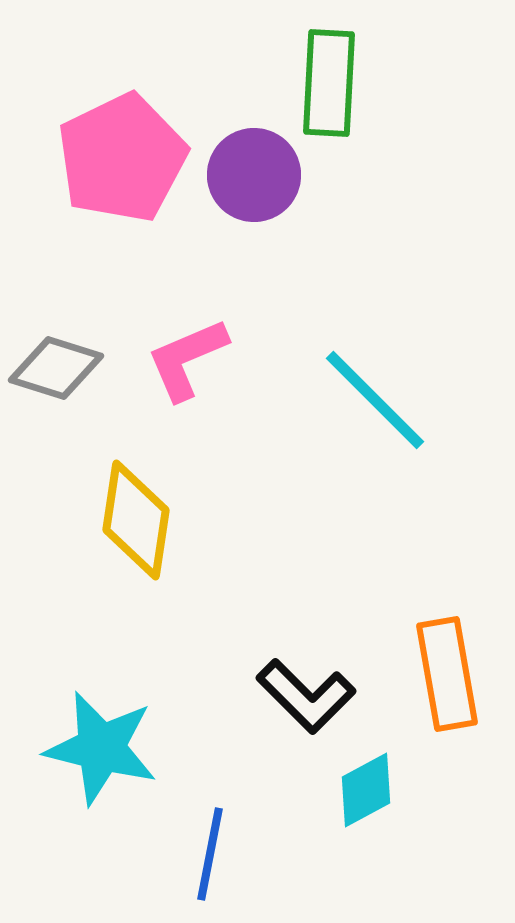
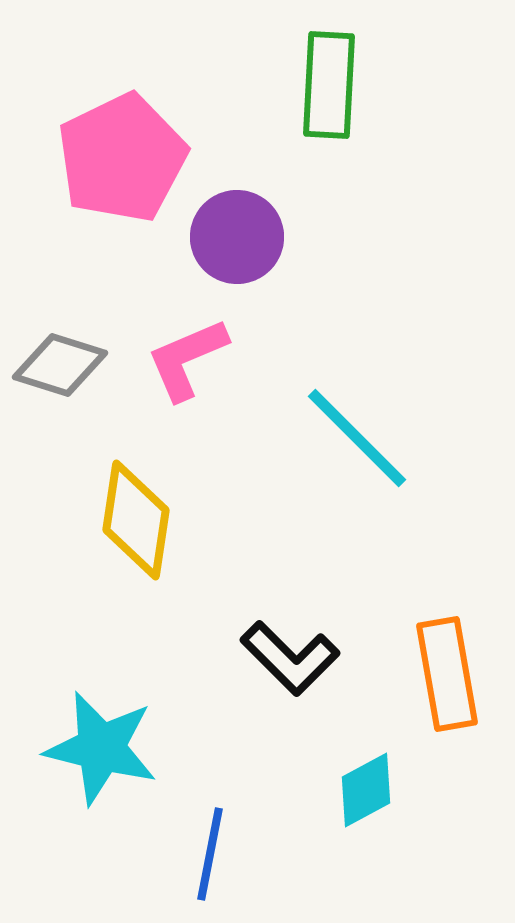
green rectangle: moved 2 px down
purple circle: moved 17 px left, 62 px down
gray diamond: moved 4 px right, 3 px up
cyan line: moved 18 px left, 38 px down
black L-shape: moved 16 px left, 38 px up
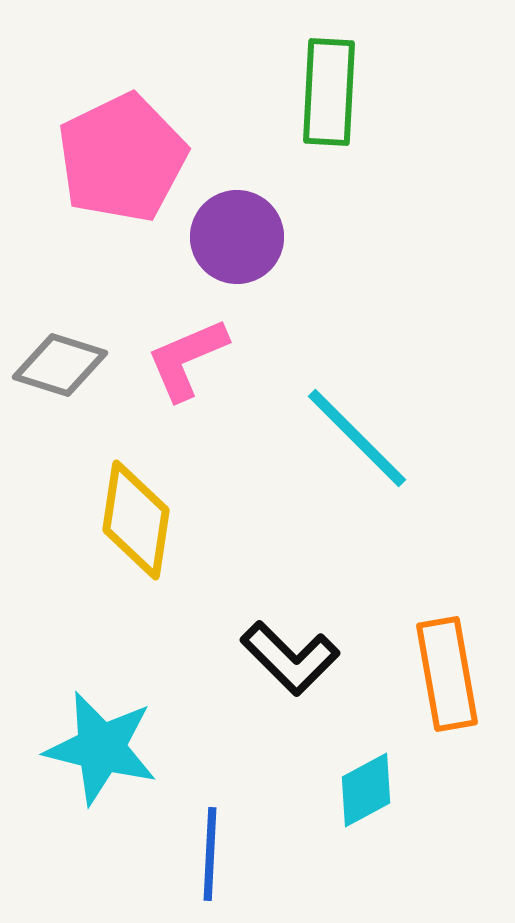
green rectangle: moved 7 px down
blue line: rotated 8 degrees counterclockwise
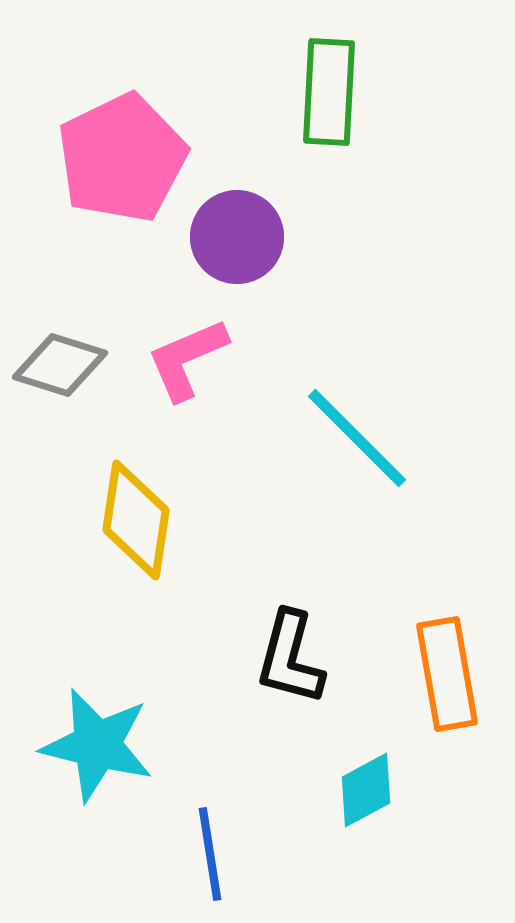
black L-shape: rotated 60 degrees clockwise
cyan star: moved 4 px left, 3 px up
blue line: rotated 12 degrees counterclockwise
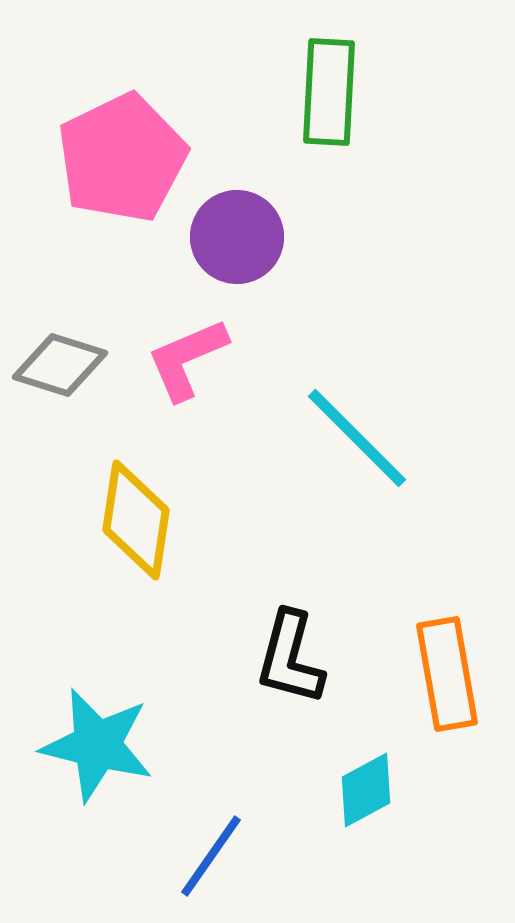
blue line: moved 1 px right, 2 px down; rotated 44 degrees clockwise
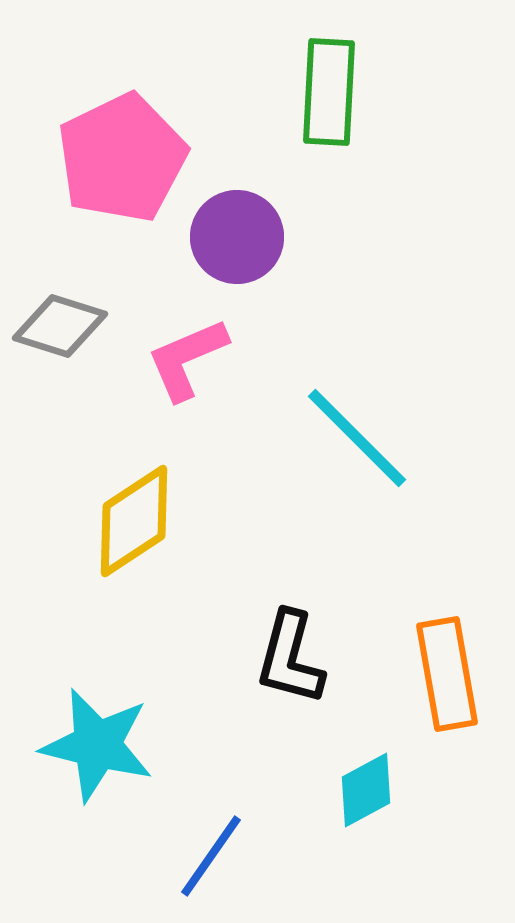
gray diamond: moved 39 px up
yellow diamond: moved 2 px left, 1 px down; rotated 48 degrees clockwise
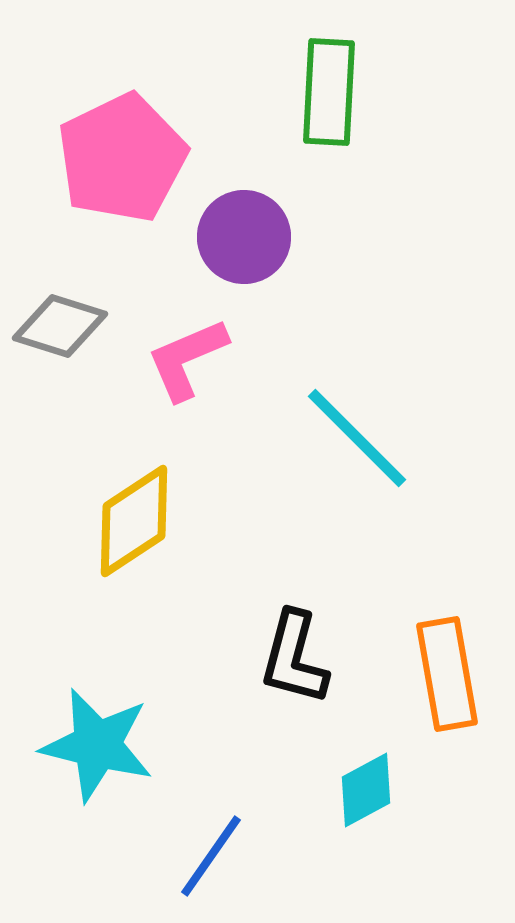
purple circle: moved 7 px right
black L-shape: moved 4 px right
